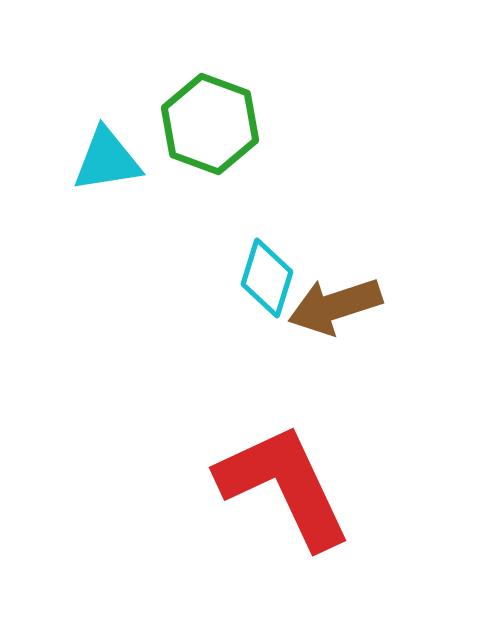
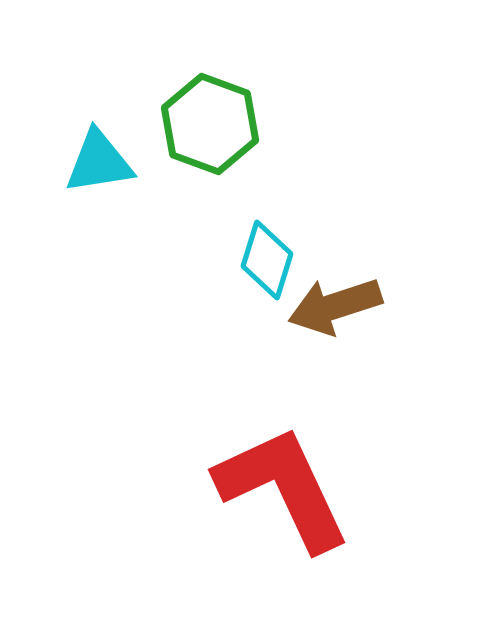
cyan triangle: moved 8 px left, 2 px down
cyan diamond: moved 18 px up
red L-shape: moved 1 px left, 2 px down
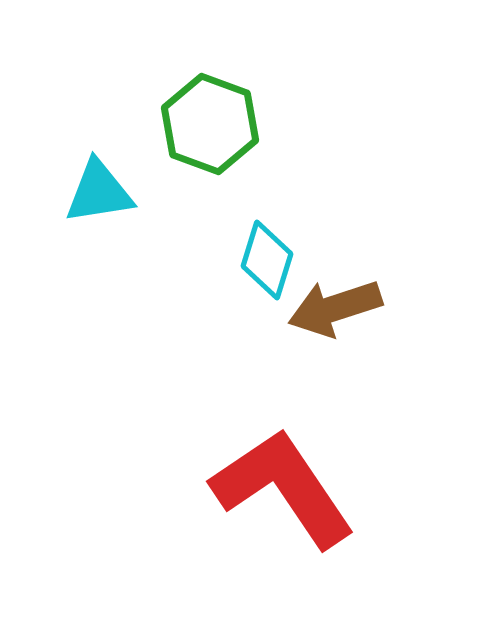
cyan triangle: moved 30 px down
brown arrow: moved 2 px down
red L-shape: rotated 9 degrees counterclockwise
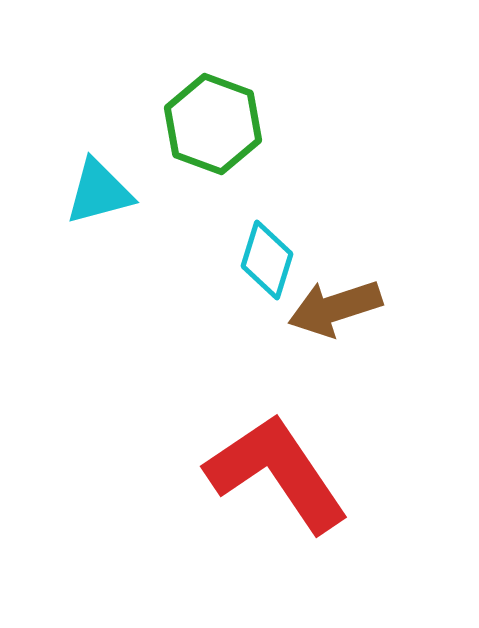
green hexagon: moved 3 px right
cyan triangle: rotated 6 degrees counterclockwise
red L-shape: moved 6 px left, 15 px up
